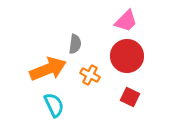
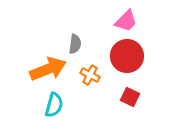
cyan semicircle: rotated 40 degrees clockwise
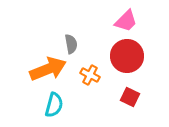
gray semicircle: moved 4 px left; rotated 18 degrees counterclockwise
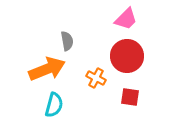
pink trapezoid: moved 2 px up
gray semicircle: moved 4 px left, 3 px up
orange arrow: moved 1 px left
orange cross: moved 6 px right, 3 px down
red square: rotated 18 degrees counterclockwise
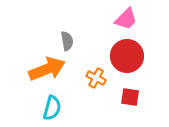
cyan semicircle: moved 2 px left, 3 px down
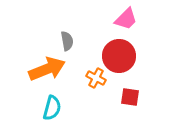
red circle: moved 8 px left
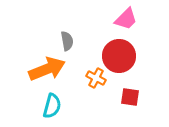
cyan semicircle: moved 2 px up
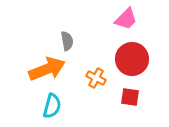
red circle: moved 13 px right, 3 px down
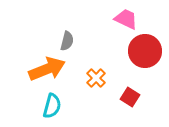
pink trapezoid: rotated 110 degrees counterclockwise
gray semicircle: rotated 24 degrees clockwise
red circle: moved 13 px right, 8 px up
orange cross: rotated 18 degrees clockwise
red square: rotated 24 degrees clockwise
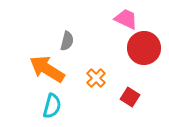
red circle: moved 1 px left, 3 px up
orange arrow: rotated 126 degrees counterclockwise
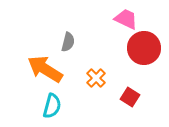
gray semicircle: moved 1 px right, 1 px down
orange arrow: moved 2 px left
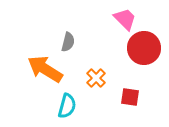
pink trapezoid: moved 1 px left; rotated 20 degrees clockwise
red square: rotated 24 degrees counterclockwise
cyan semicircle: moved 15 px right
